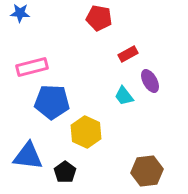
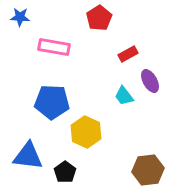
blue star: moved 4 px down
red pentagon: rotated 30 degrees clockwise
pink rectangle: moved 22 px right, 20 px up; rotated 24 degrees clockwise
brown hexagon: moved 1 px right, 1 px up
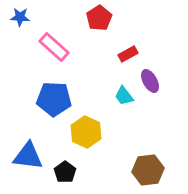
pink rectangle: rotated 32 degrees clockwise
blue pentagon: moved 2 px right, 3 px up
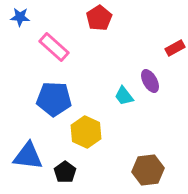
red rectangle: moved 47 px right, 6 px up
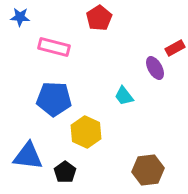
pink rectangle: rotated 28 degrees counterclockwise
purple ellipse: moved 5 px right, 13 px up
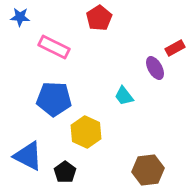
pink rectangle: rotated 12 degrees clockwise
blue triangle: rotated 20 degrees clockwise
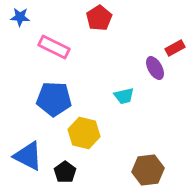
cyan trapezoid: rotated 65 degrees counterclockwise
yellow hexagon: moved 2 px left, 1 px down; rotated 12 degrees counterclockwise
